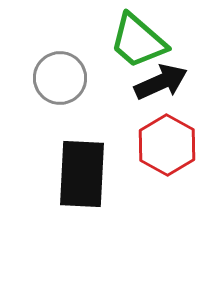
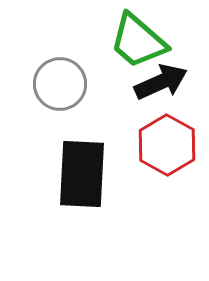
gray circle: moved 6 px down
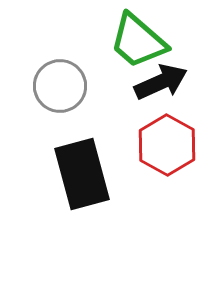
gray circle: moved 2 px down
black rectangle: rotated 18 degrees counterclockwise
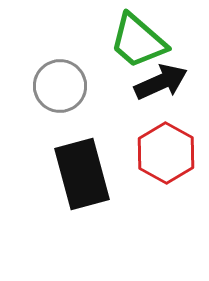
red hexagon: moved 1 px left, 8 px down
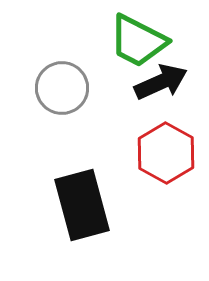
green trapezoid: rotated 14 degrees counterclockwise
gray circle: moved 2 px right, 2 px down
black rectangle: moved 31 px down
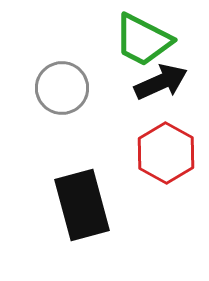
green trapezoid: moved 5 px right, 1 px up
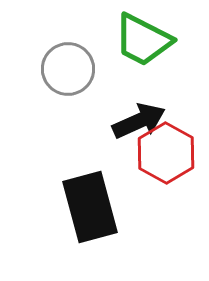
black arrow: moved 22 px left, 39 px down
gray circle: moved 6 px right, 19 px up
black rectangle: moved 8 px right, 2 px down
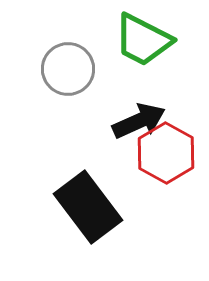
black rectangle: moved 2 px left; rotated 22 degrees counterclockwise
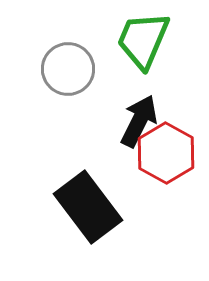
green trapezoid: rotated 86 degrees clockwise
black arrow: rotated 40 degrees counterclockwise
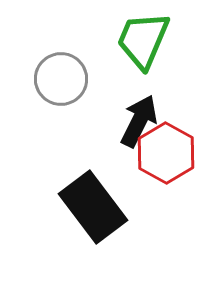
gray circle: moved 7 px left, 10 px down
black rectangle: moved 5 px right
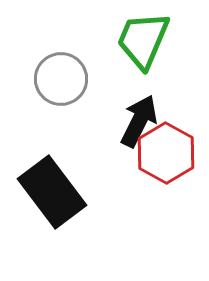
black rectangle: moved 41 px left, 15 px up
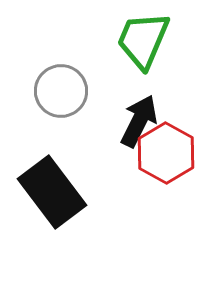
gray circle: moved 12 px down
